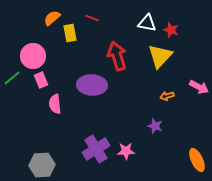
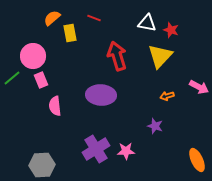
red line: moved 2 px right
purple ellipse: moved 9 px right, 10 px down
pink semicircle: moved 2 px down
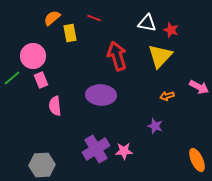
pink star: moved 2 px left
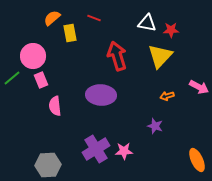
red star: rotated 21 degrees counterclockwise
gray hexagon: moved 6 px right
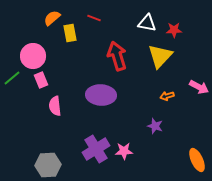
red star: moved 3 px right
